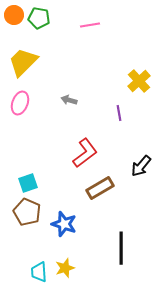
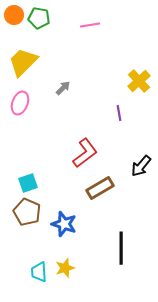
gray arrow: moved 6 px left, 12 px up; rotated 119 degrees clockwise
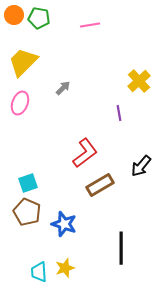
brown rectangle: moved 3 px up
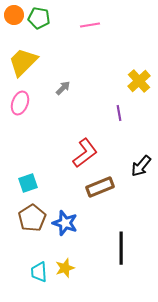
brown rectangle: moved 2 px down; rotated 8 degrees clockwise
brown pentagon: moved 5 px right, 6 px down; rotated 16 degrees clockwise
blue star: moved 1 px right, 1 px up
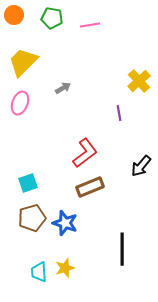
green pentagon: moved 13 px right
gray arrow: rotated 14 degrees clockwise
brown rectangle: moved 10 px left
brown pentagon: rotated 16 degrees clockwise
black line: moved 1 px right, 1 px down
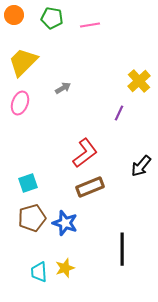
purple line: rotated 35 degrees clockwise
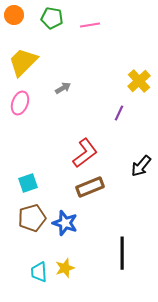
black line: moved 4 px down
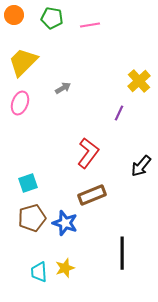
red L-shape: moved 3 px right; rotated 16 degrees counterclockwise
brown rectangle: moved 2 px right, 8 px down
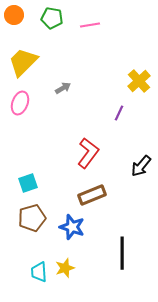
blue star: moved 7 px right, 4 px down
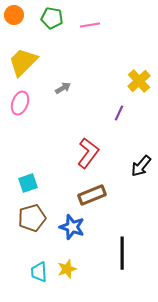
yellow star: moved 2 px right, 1 px down
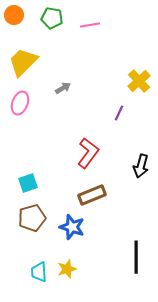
black arrow: rotated 25 degrees counterclockwise
black line: moved 14 px right, 4 px down
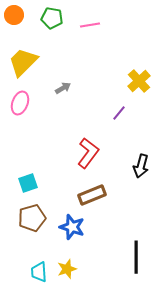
purple line: rotated 14 degrees clockwise
